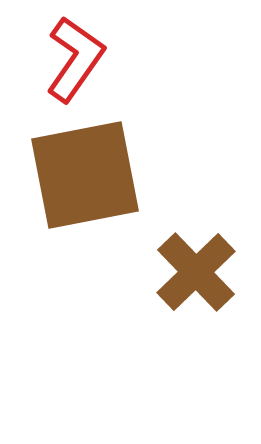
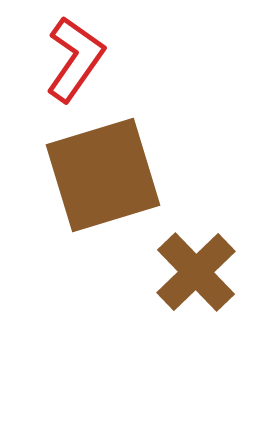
brown square: moved 18 px right; rotated 6 degrees counterclockwise
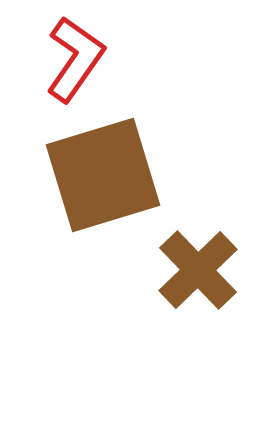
brown cross: moved 2 px right, 2 px up
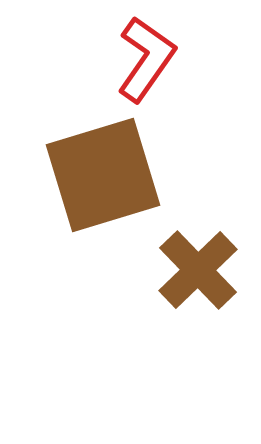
red L-shape: moved 71 px right
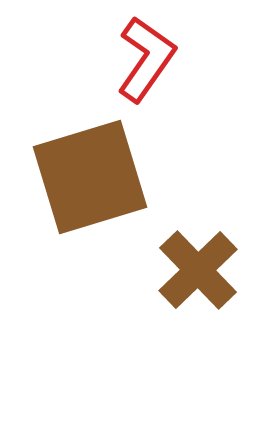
brown square: moved 13 px left, 2 px down
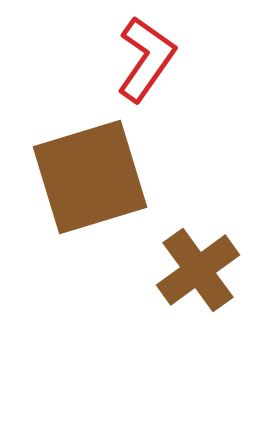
brown cross: rotated 8 degrees clockwise
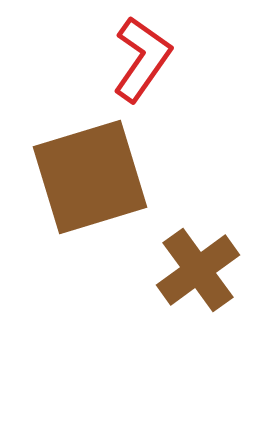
red L-shape: moved 4 px left
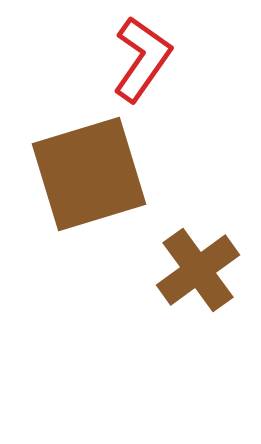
brown square: moved 1 px left, 3 px up
